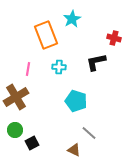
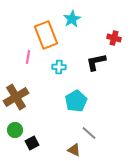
pink line: moved 12 px up
cyan pentagon: rotated 25 degrees clockwise
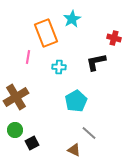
orange rectangle: moved 2 px up
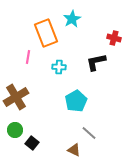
black square: rotated 24 degrees counterclockwise
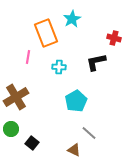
green circle: moved 4 px left, 1 px up
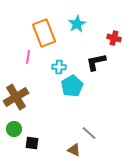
cyan star: moved 5 px right, 5 px down
orange rectangle: moved 2 px left
cyan pentagon: moved 4 px left, 15 px up
green circle: moved 3 px right
black square: rotated 32 degrees counterclockwise
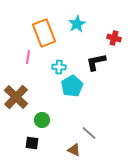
brown cross: rotated 15 degrees counterclockwise
green circle: moved 28 px right, 9 px up
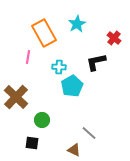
orange rectangle: rotated 8 degrees counterclockwise
red cross: rotated 24 degrees clockwise
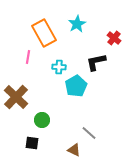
cyan pentagon: moved 4 px right
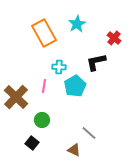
pink line: moved 16 px right, 29 px down
cyan pentagon: moved 1 px left
black square: rotated 32 degrees clockwise
